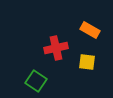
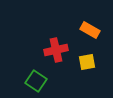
red cross: moved 2 px down
yellow square: rotated 18 degrees counterclockwise
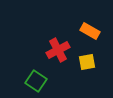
orange rectangle: moved 1 px down
red cross: moved 2 px right; rotated 15 degrees counterclockwise
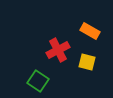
yellow square: rotated 24 degrees clockwise
green square: moved 2 px right
